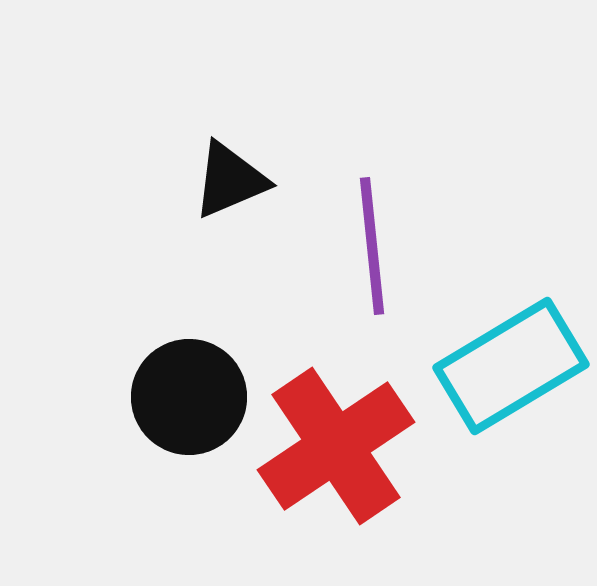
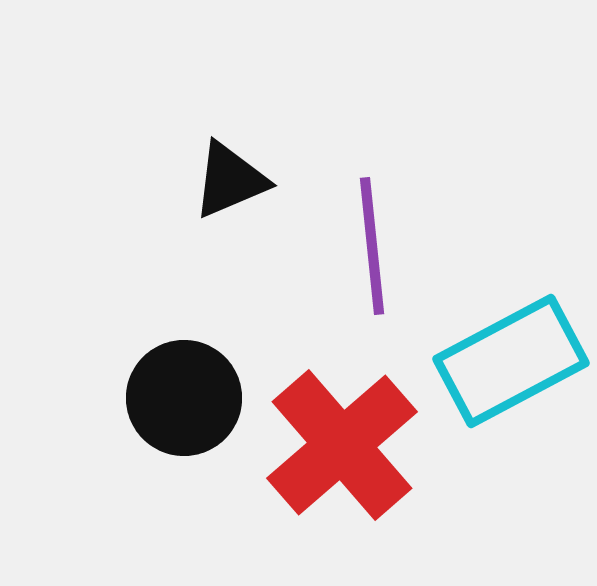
cyan rectangle: moved 5 px up; rotated 3 degrees clockwise
black circle: moved 5 px left, 1 px down
red cross: moved 6 px right, 1 px up; rotated 7 degrees counterclockwise
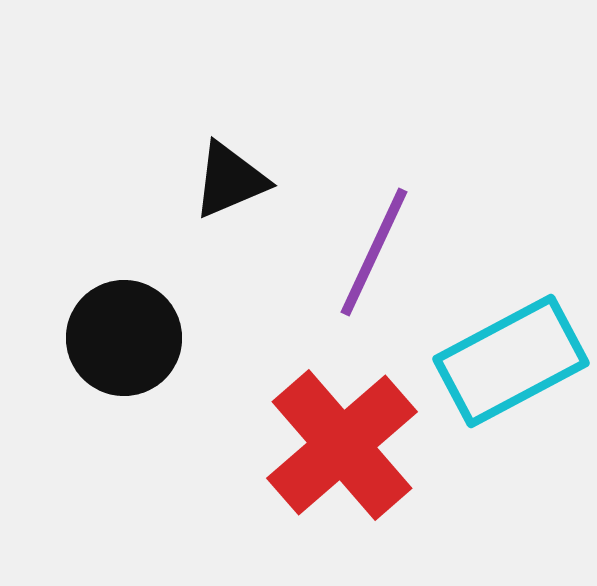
purple line: moved 2 px right, 6 px down; rotated 31 degrees clockwise
black circle: moved 60 px left, 60 px up
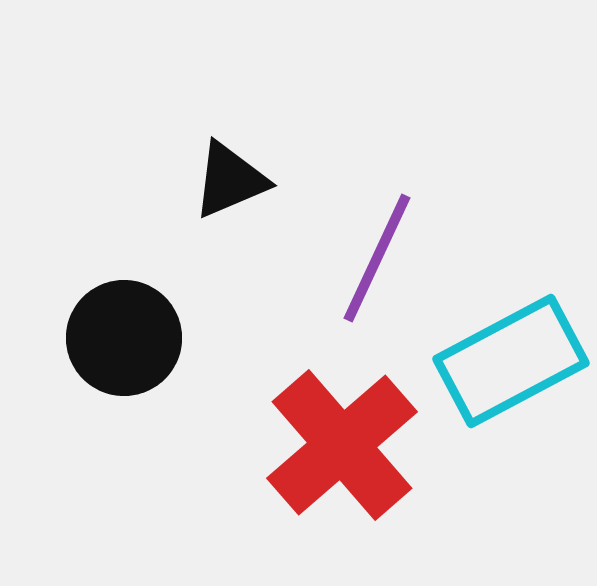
purple line: moved 3 px right, 6 px down
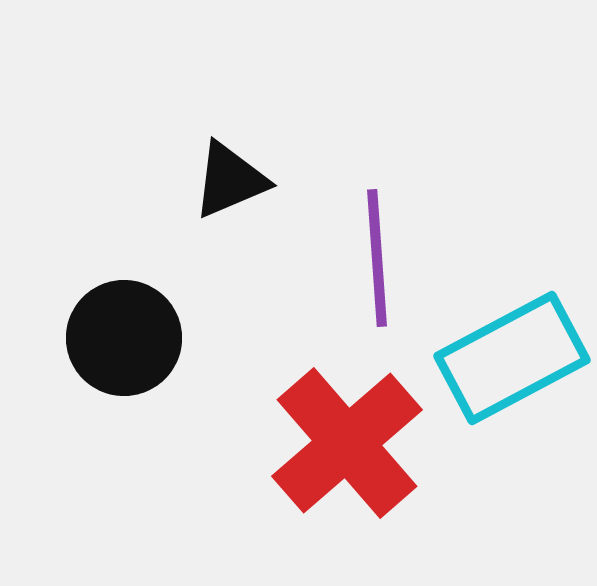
purple line: rotated 29 degrees counterclockwise
cyan rectangle: moved 1 px right, 3 px up
red cross: moved 5 px right, 2 px up
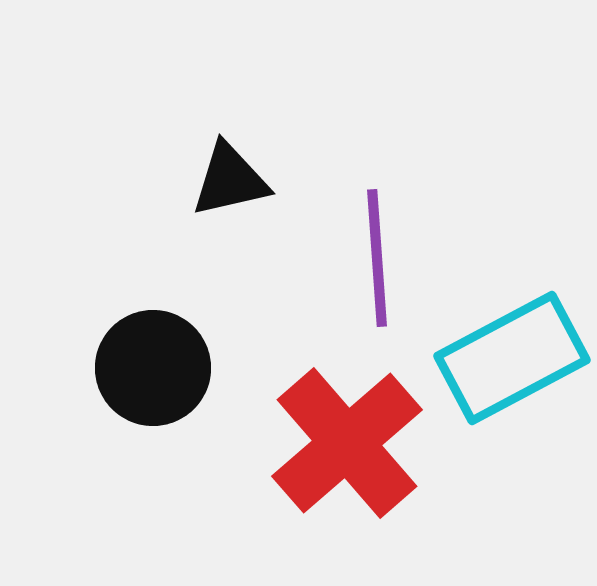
black triangle: rotated 10 degrees clockwise
black circle: moved 29 px right, 30 px down
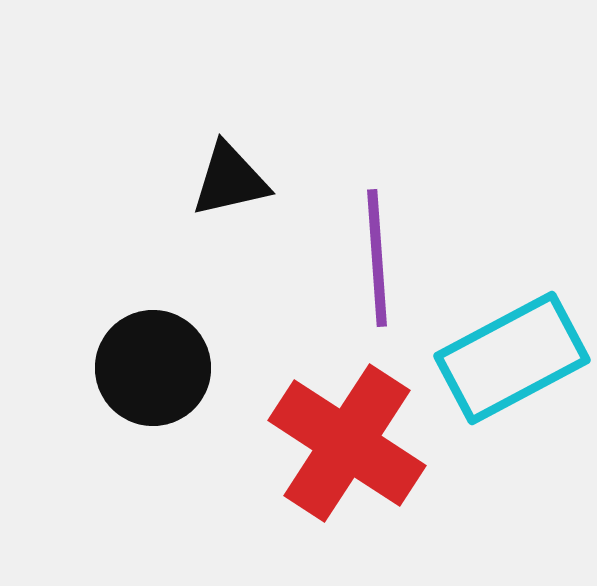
red cross: rotated 16 degrees counterclockwise
